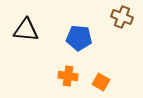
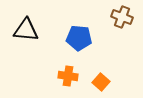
orange square: rotated 12 degrees clockwise
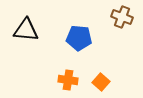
orange cross: moved 4 px down
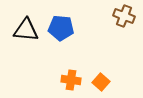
brown cross: moved 2 px right, 1 px up
blue pentagon: moved 18 px left, 10 px up
orange cross: moved 3 px right
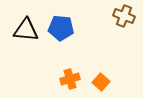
orange cross: moved 1 px left, 1 px up; rotated 24 degrees counterclockwise
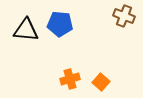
blue pentagon: moved 1 px left, 4 px up
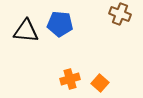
brown cross: moved 4 px left, 2 px up
black triangle: moved 1 px down
orange square: moved 1 px left, 1 px down
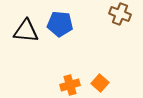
orange cross: moved 6 px down
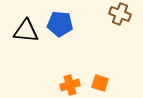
orange square: rotated 24 degrees counterclockwise
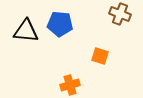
orange square: moved 27 px up
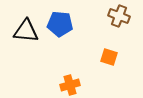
brown cross: moved 1 px left, 2 px down
orange square: moved 9 px right, 1 px down
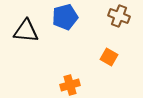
blue pentagon: moved 5 px right, 7 px up; rotated 20 degrees counterclockwise
orange square: rotated 12 degrees clockwise
